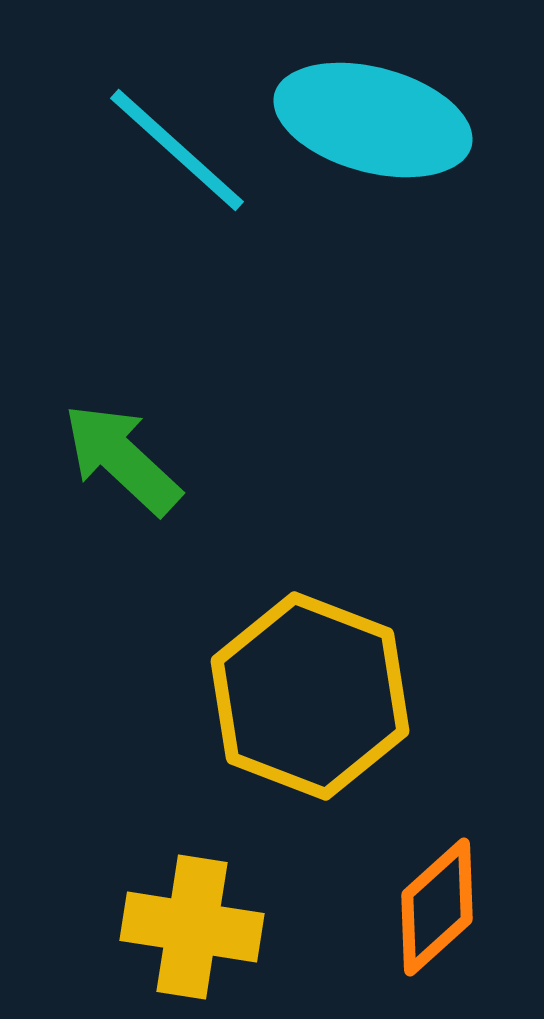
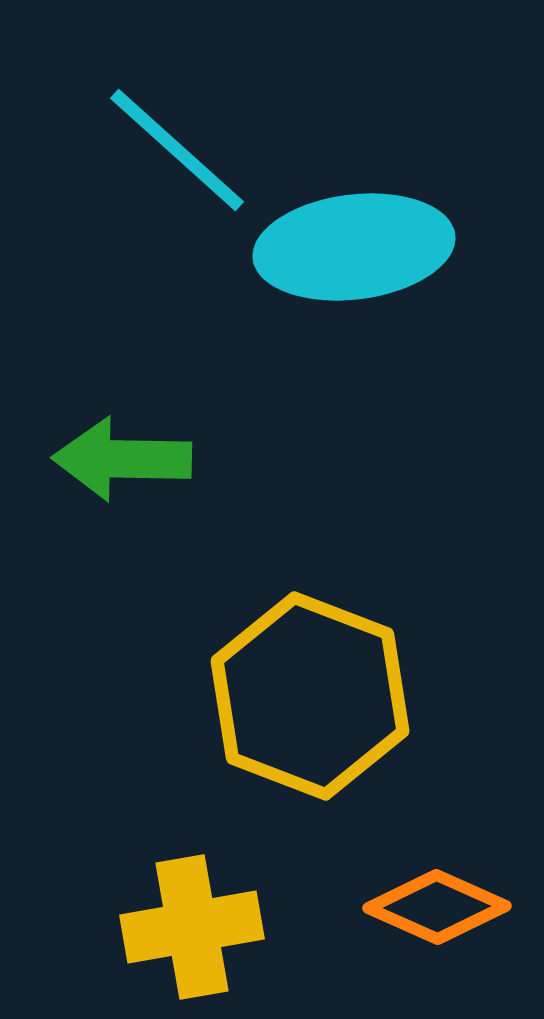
cyan ellipse: moved 19 px left, 127 px down; rotated 22 degrees counterclockwise
green arrow: rotated 42 degrees counterclockwise
orange diamond: rotated 66 degrees clockwise
yellow cross: rotated 19 degrees counterclockwise
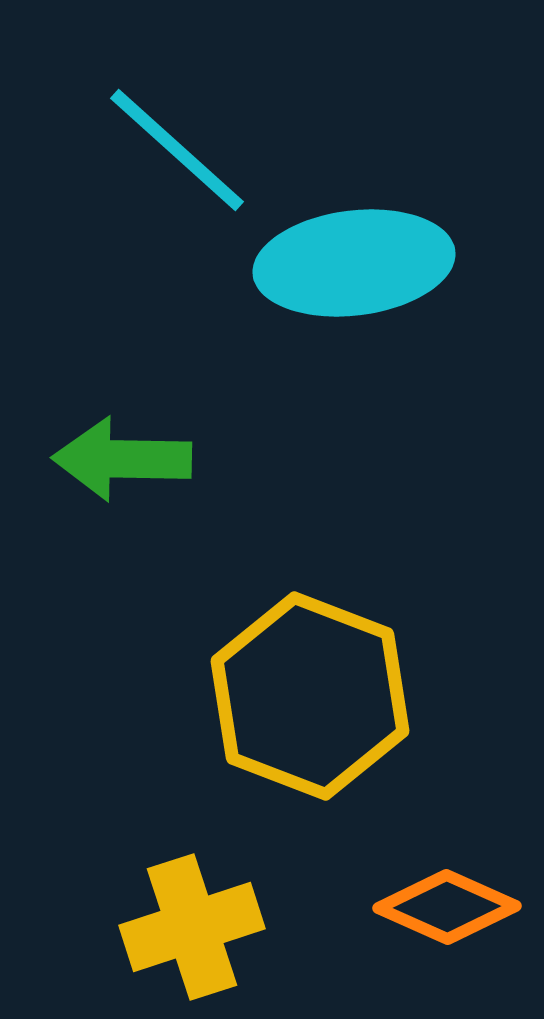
cyan ellipse: moved 16 px down
orange diamond: moved 10 px right
yellow cross: rotated 8 degrees counterclockwise
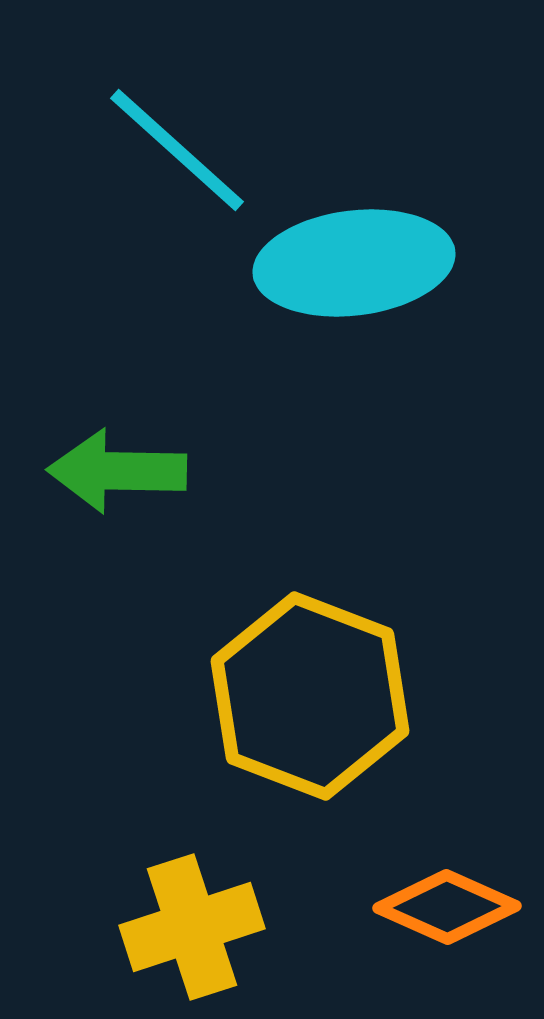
green arrow: moved 5 px left, 12 px down
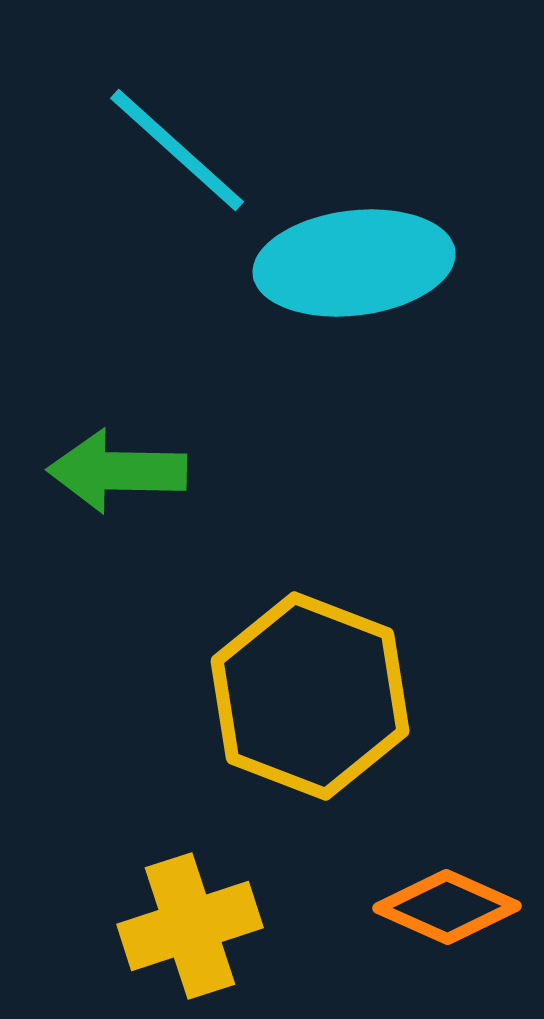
yellow cross: moved 2 px left, 1 px up
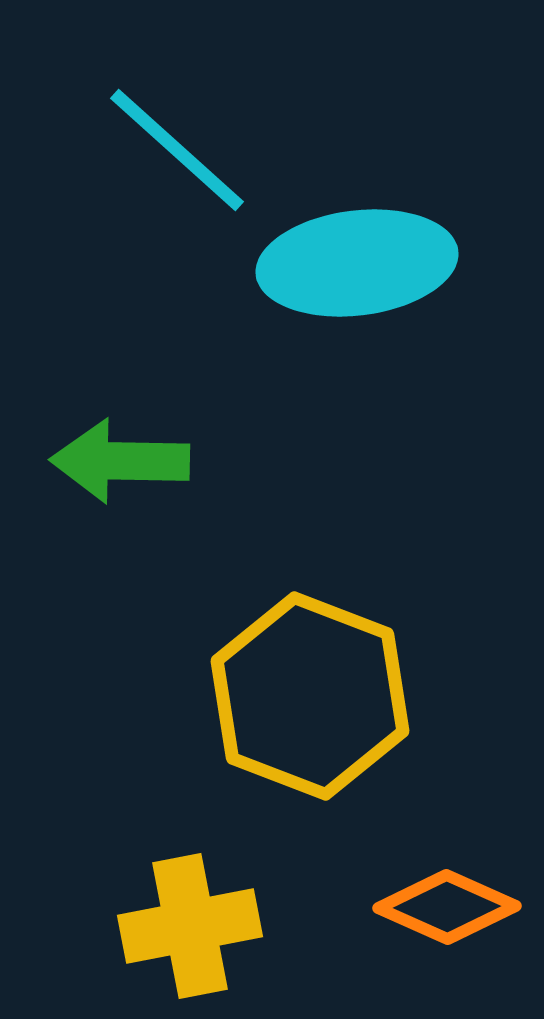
cyan ellipse: moved 3 px right
green arrow: moved 3 px right, 10 px up
yellow cross: rotated 7 degrees clockwise
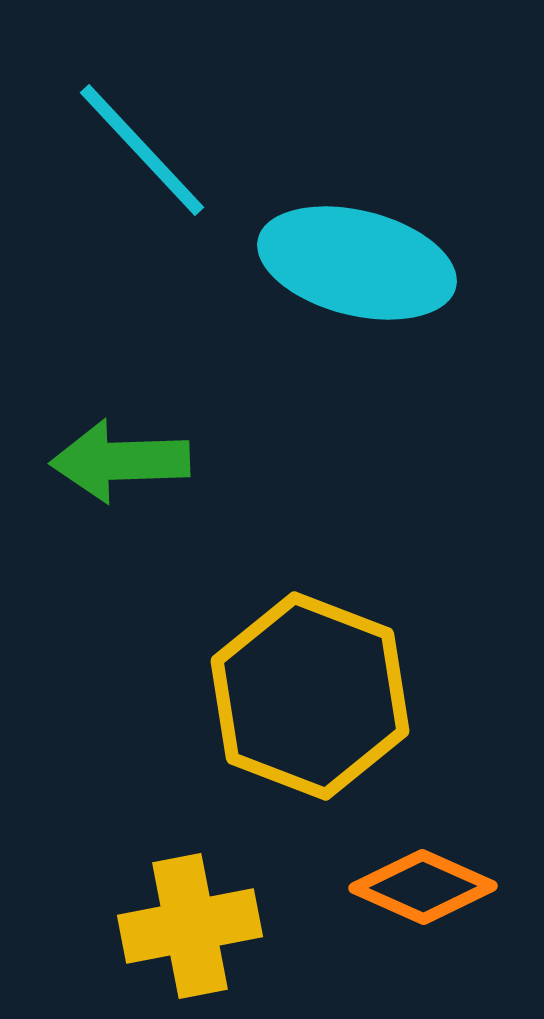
cyan line: moved 35 px left; rotated 5 degrees clockwise
cyan ellipse: rotated 21 degrees clockwise
green arrow: rotated 3 degrees counterclockwise
orange diamond: moved 24 px left, 20 px up
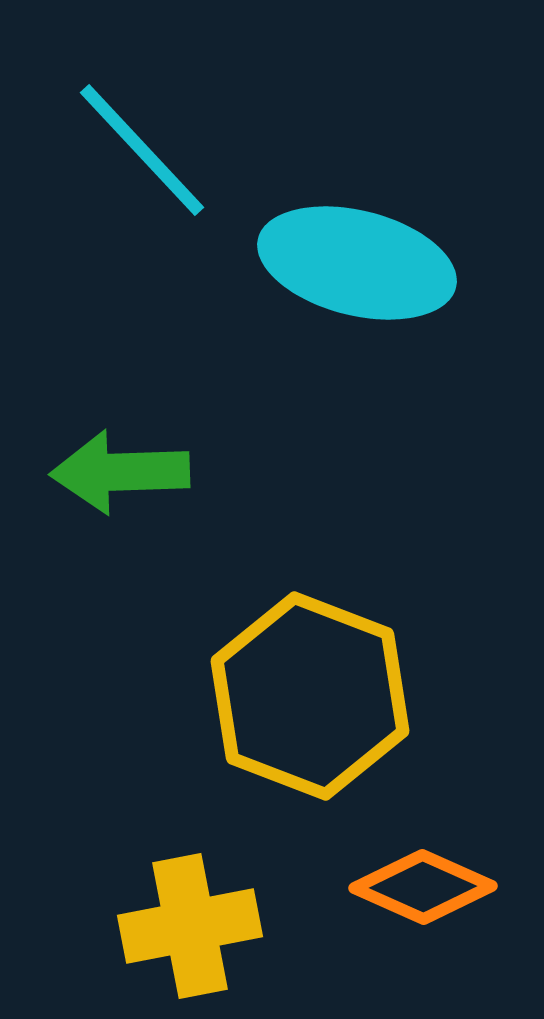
green arrow: moved 11 px down
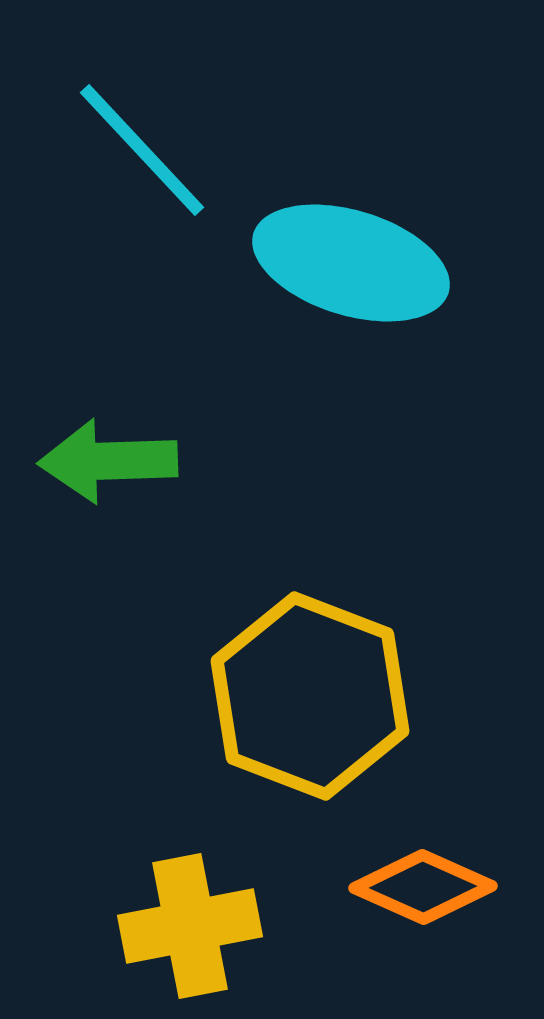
cyan ellipse: moved 6 px left; rotated 3 degrees clockwise
green arrow: moved 12 px left, 11 px up
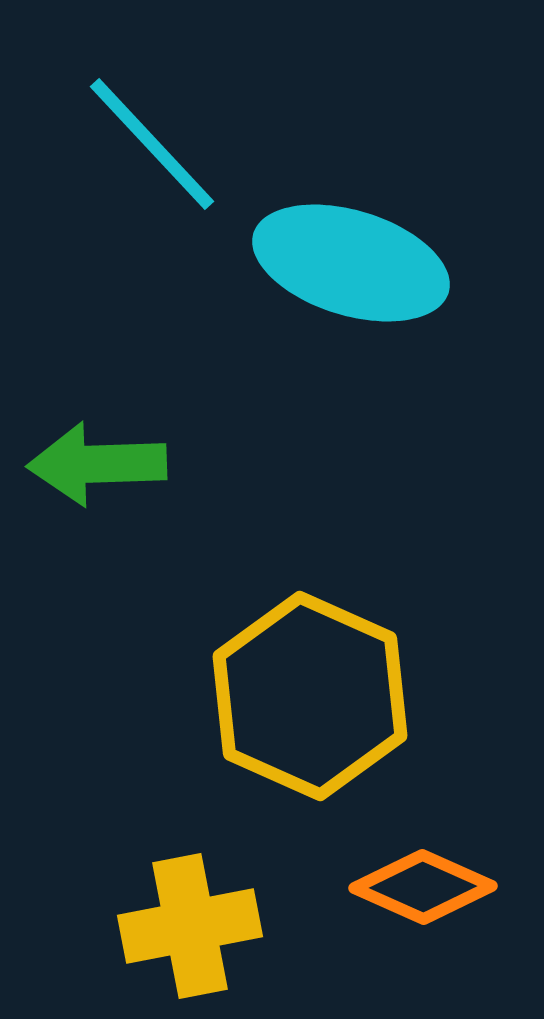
cyan line: moved 10 px right, 6 px up
green arrow: moved 11 px left, 3 px down
yellow hexagon: rotated 3 degrees clockwise
